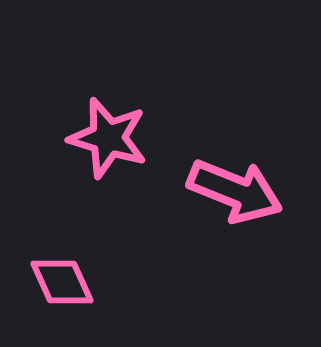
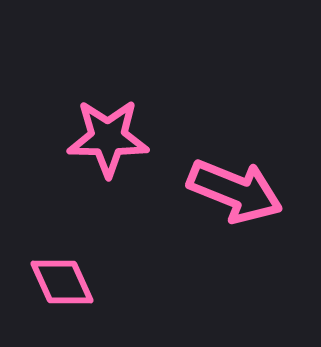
pink star: rotated 16 degrees counterclockwise
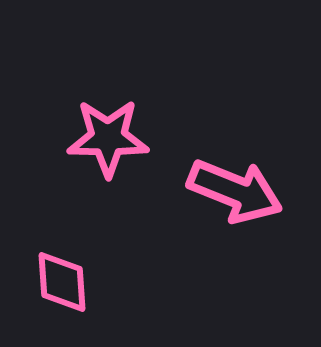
pink diamond: rotated 20 degrees clockwise
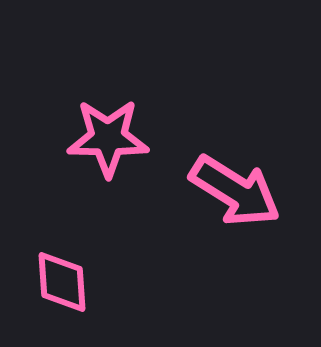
pink arrow: rotated 10 degrees clockwise
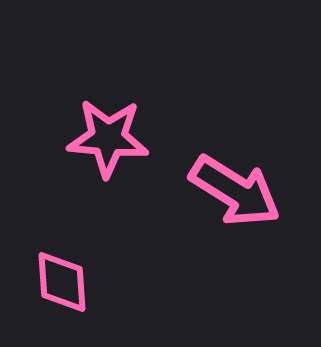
pink star: rotated 4 degrees clockwise
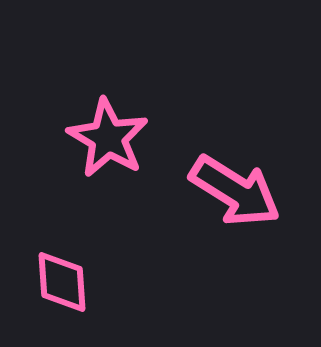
pink star: rotated 26 degrees clockwise
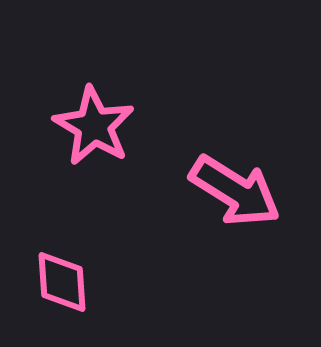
pink star: moved 14 px left, 12 px up
